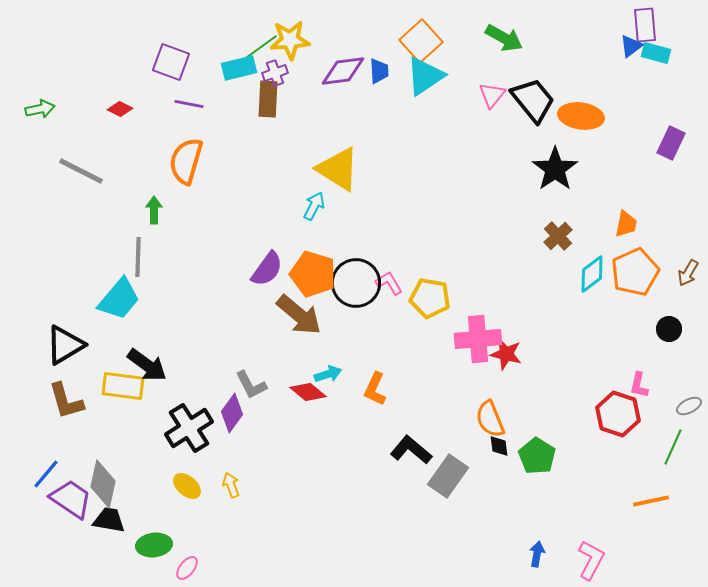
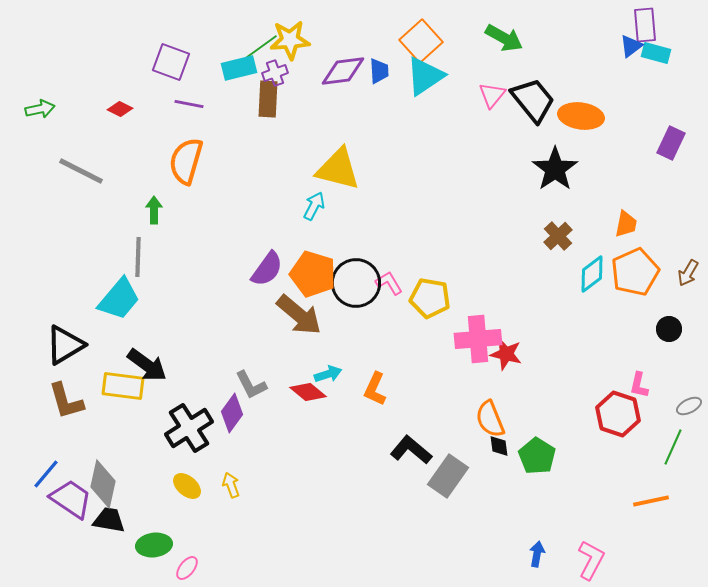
yellow triangle at (338, 169): rotated 18 degrees counterclockwise
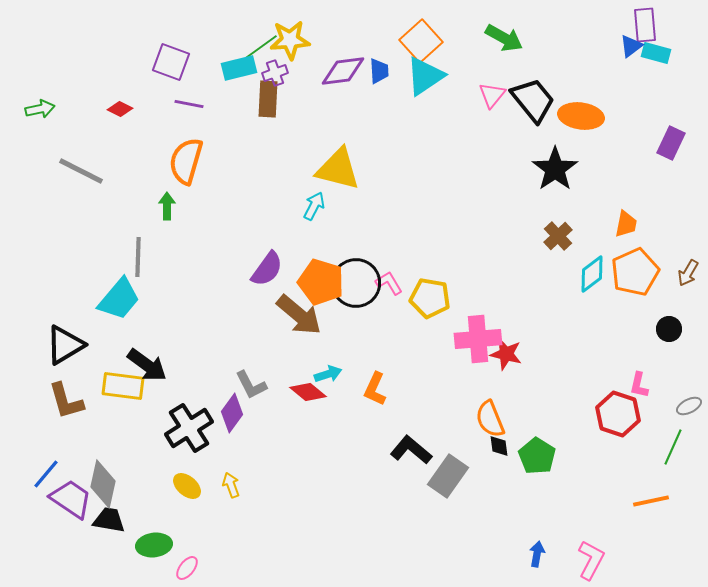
green arrow at (154, 210): moved 13 px right, 4 px up
orange pentagon at (313, 274): moved 8 px right, 8 px down
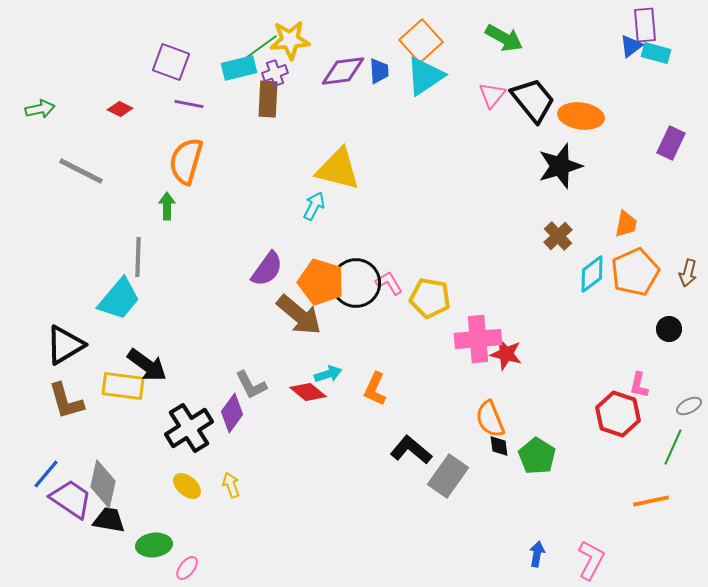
black star at (555, 169): moved 5 px right, 3 px up; rotated 18 degrees clockwise
brown arrow at (688, 273): rotated 16 degrees counterclockwise
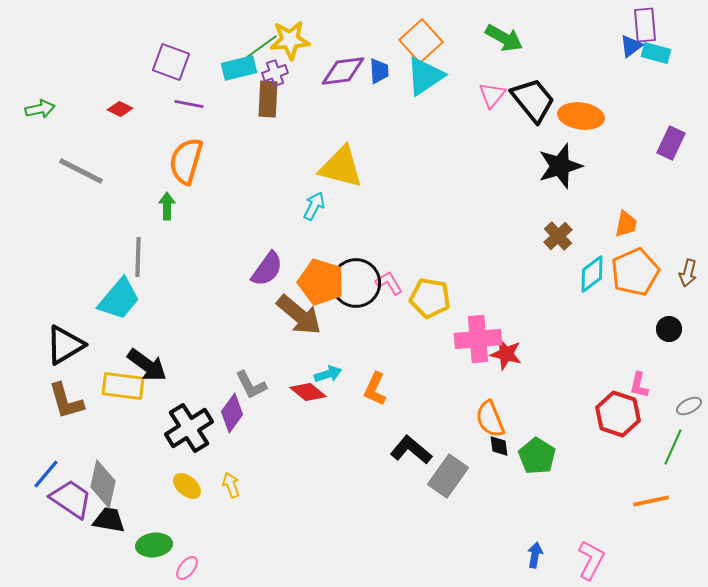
yellow triangle at (338, 169): moved 3 px right, 2 px up
blue arrow at (537, 554): moved 2 px left, 1 px down
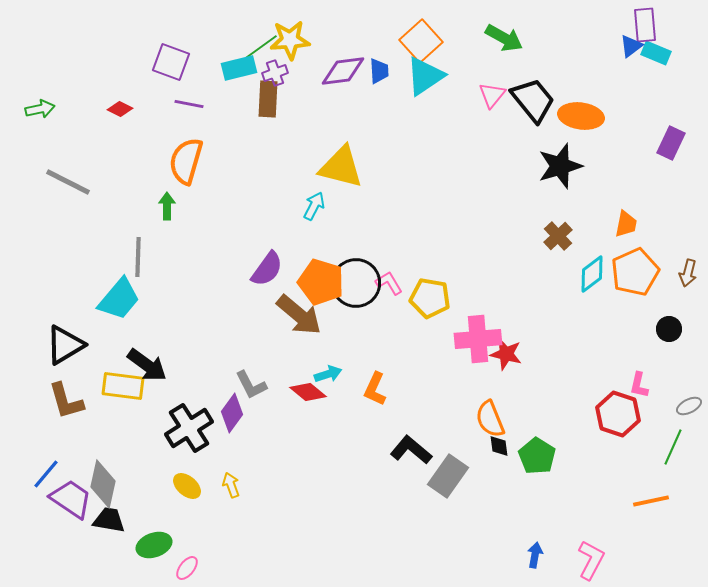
cyan rectangle at (656, 53): rotated 8 degrees clockwise
gray line at (81, 171): moved 13 px left, 11 px down
green ellipse at (154, 545): rotated 12 degrees counterclockwise
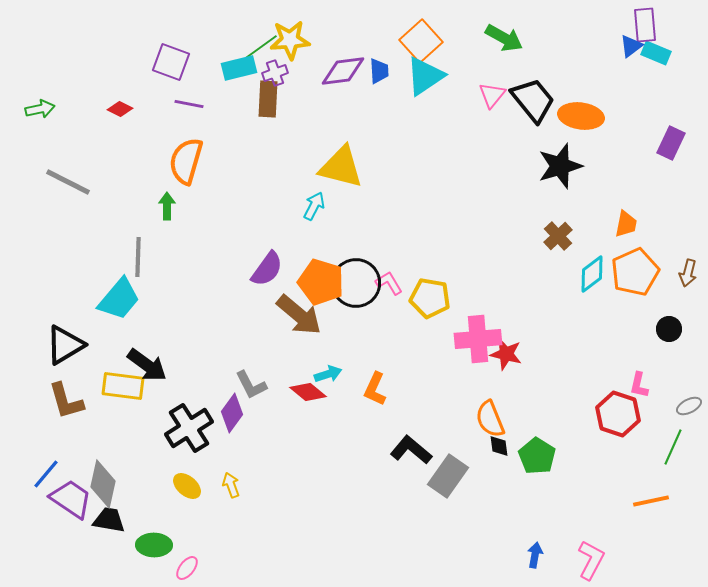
green ellipse at (154, 545): rotated 20 degrees clockwise
